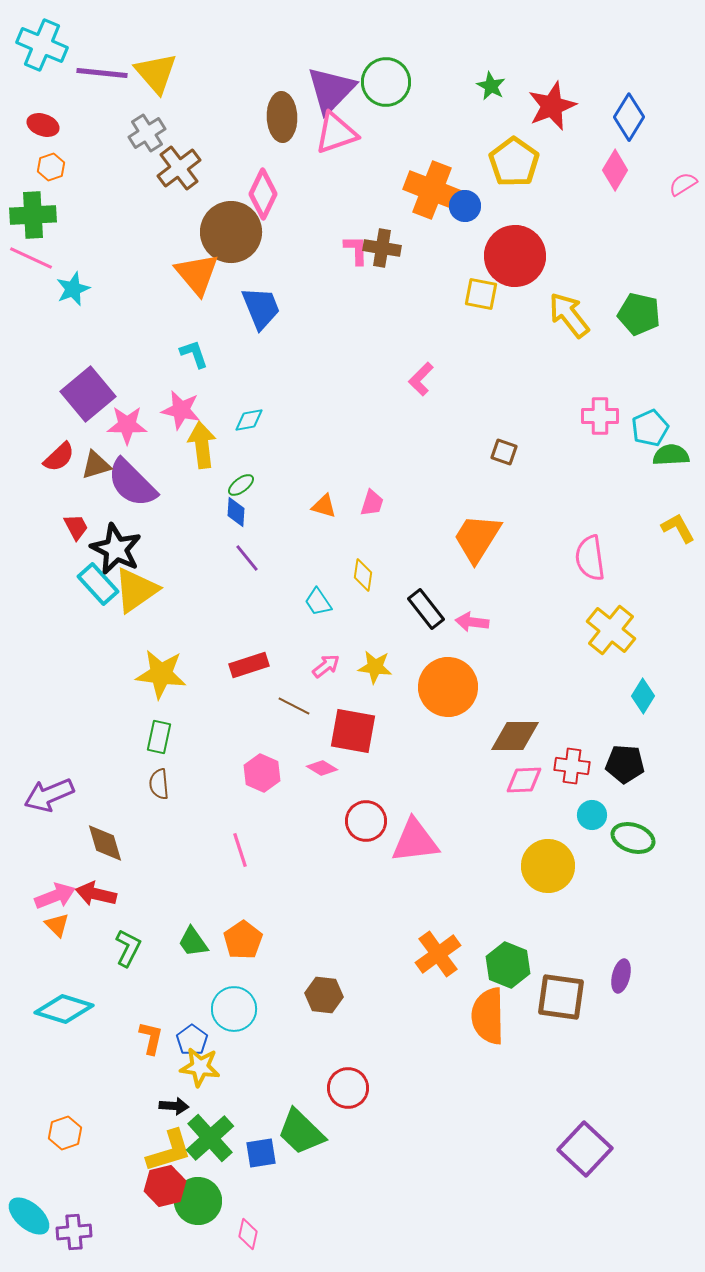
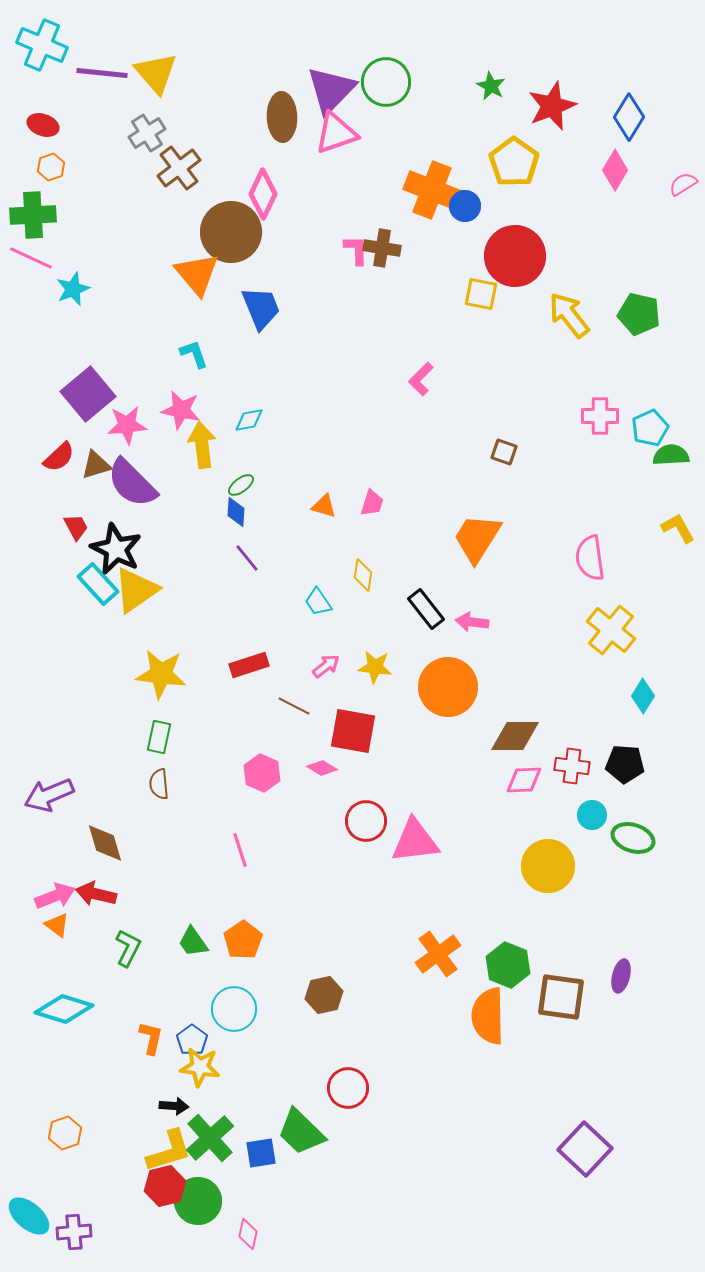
pink star at (127, 425): rotated 6 degrees counterclockwise
orange triangle at (57, 925): rotated 8 degrees counterclockwise
brown hexagon at (324, 995): rotated 18 degrees counterclockwise
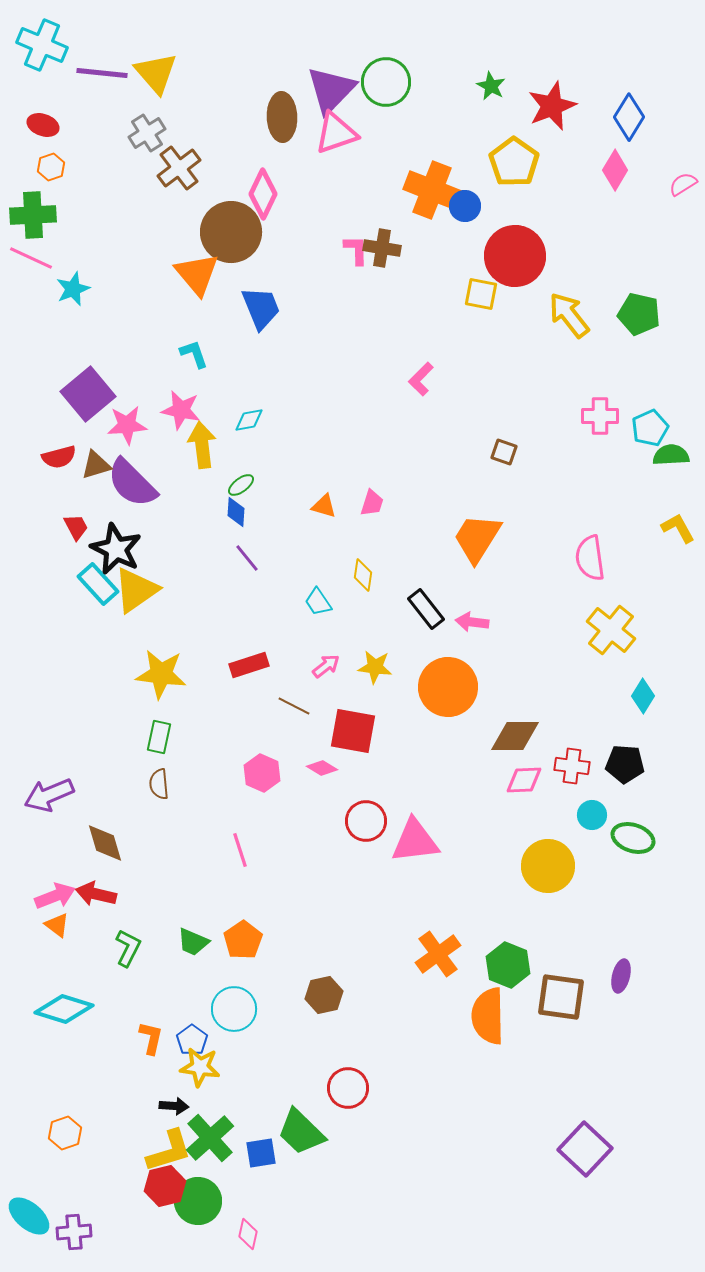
red semicircle at (59, 457): rotated 28 degrees clockwise
green trapezoid at (193, 942): rotated 32 degrees counterclockwise
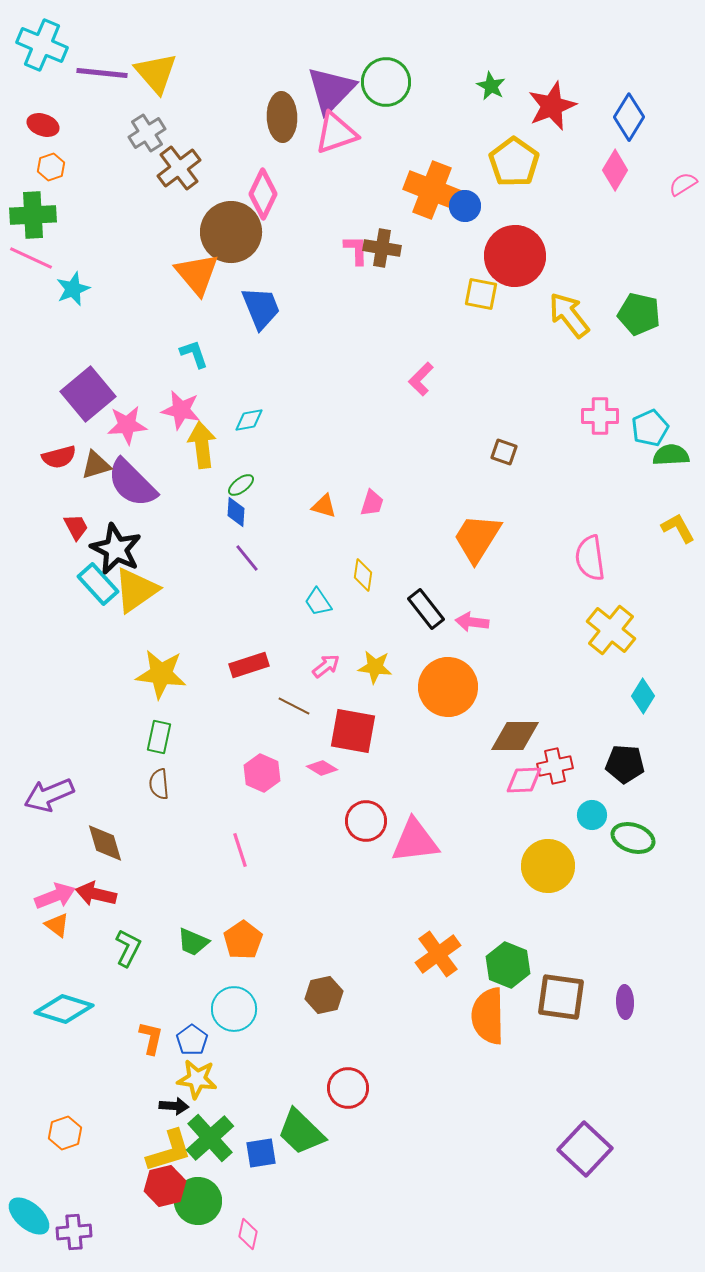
red cross at (572, 766): moved 17 px left; rotated 20 degrees counterclockwise
purple ellipse at (621, 976): moved 4 px right, 26 px down; rotated 16 degrees counterclockwise
yellow star at (200, 1067): moved 3 px left, 12 px down
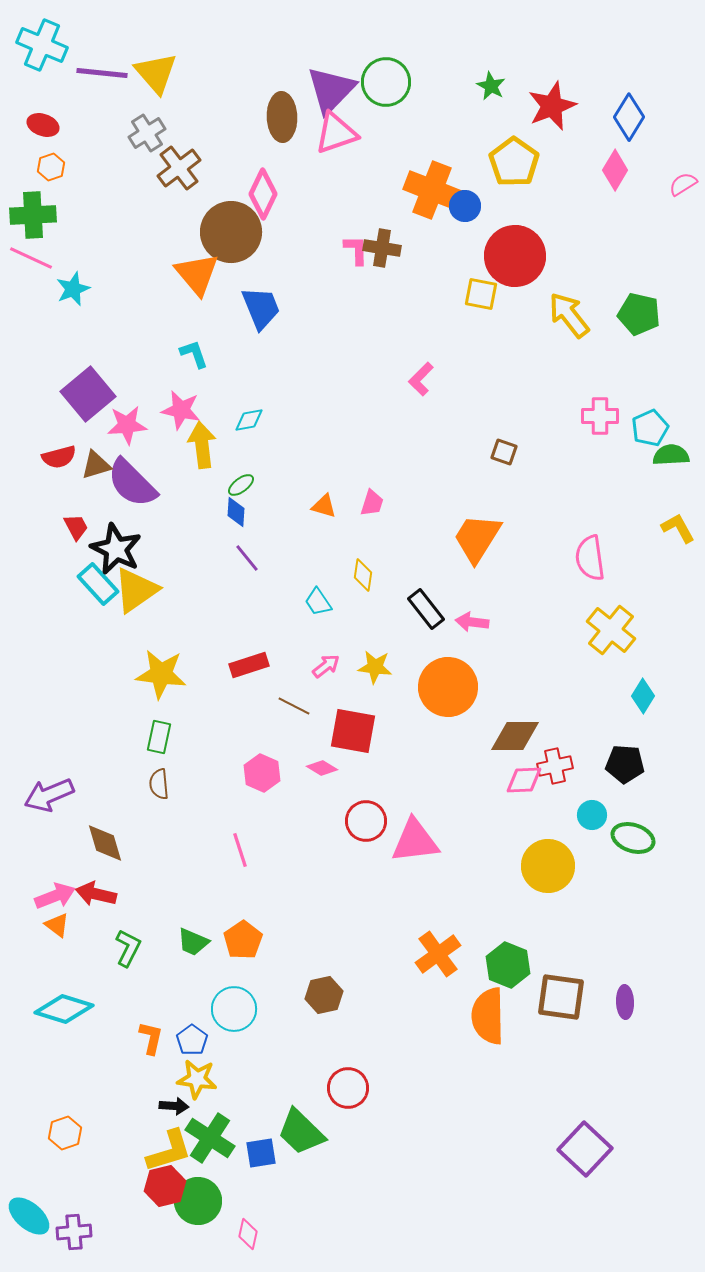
green cross at (210, 1138): rotated 15 degrees counterclockwise
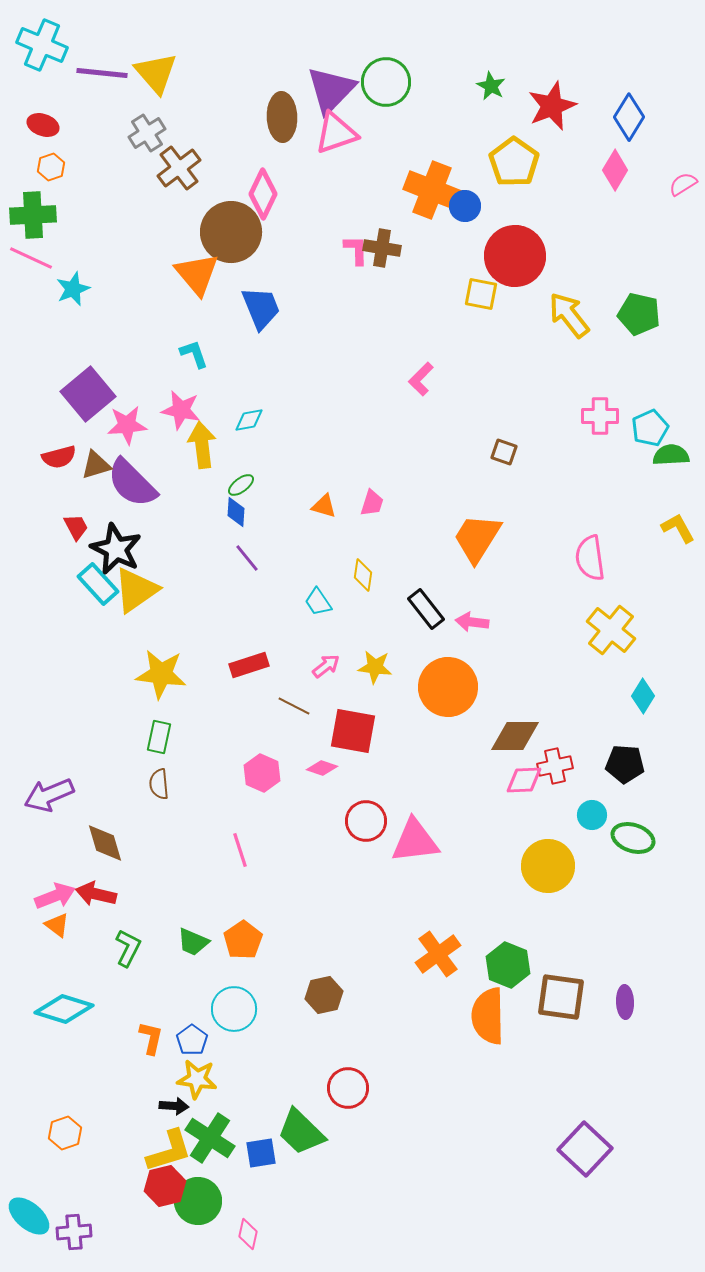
pink diamond at (322, 768): rotated 12 degrees counterclockwise
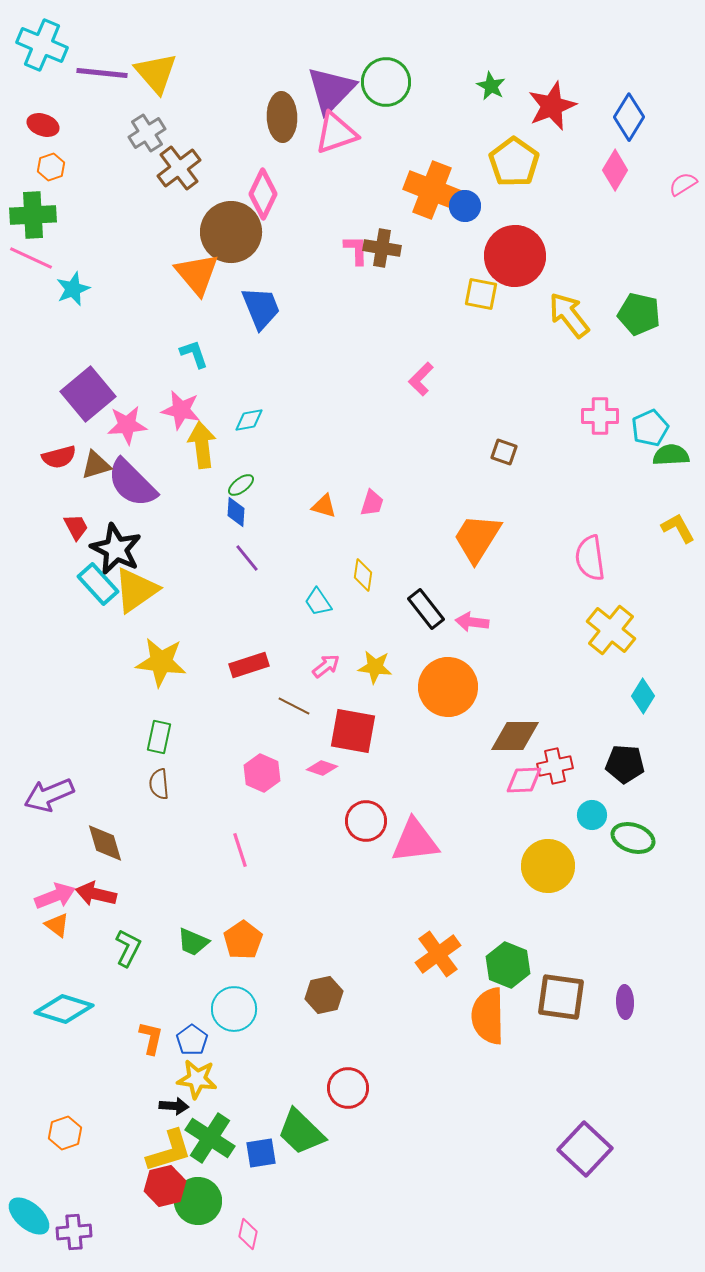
yellow star at (161, 674): moved 12 px up
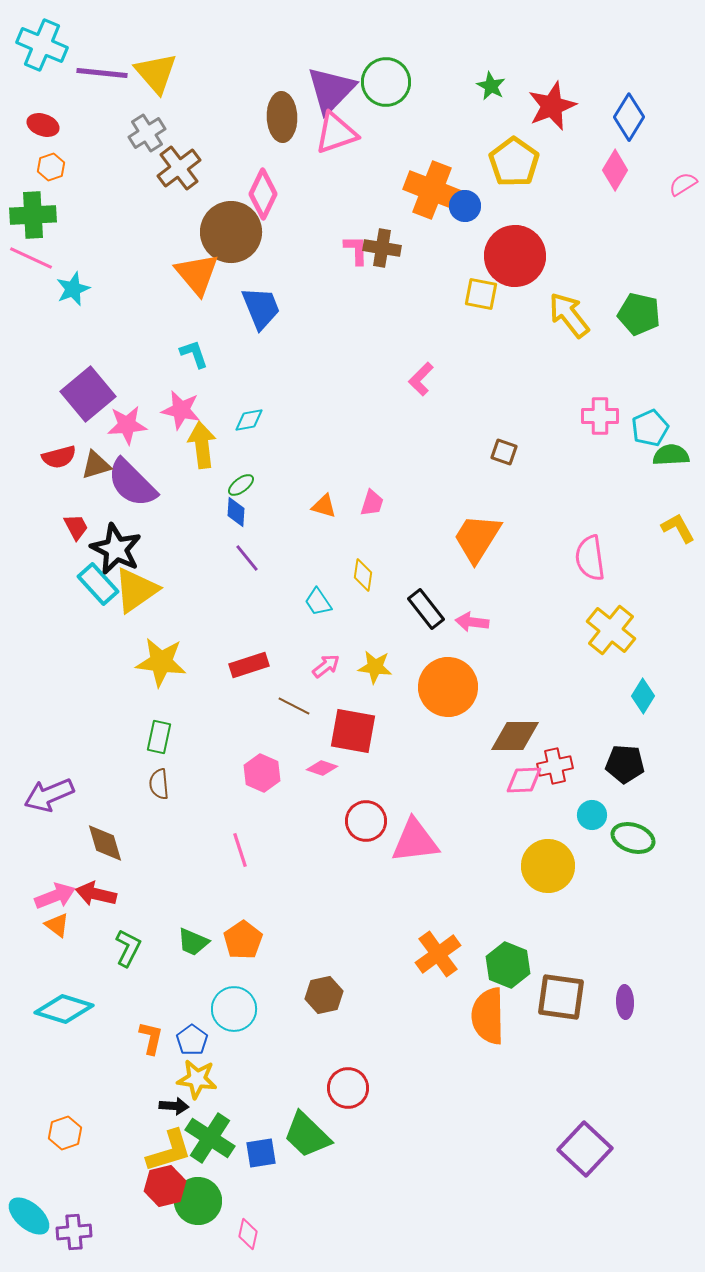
green trapezoid at (301, 1132): moved 6 px right, 3 px down
